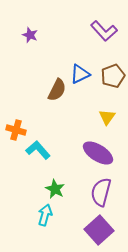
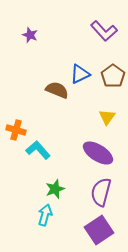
brown pentagon: rotated 15 degrees counterclockwise
brown semicircle: rotated 95 degrees counterclockwise
green star: rotated 24 degrees clockwise
purple square: rotated 8 degrees clockwise
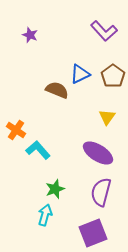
orange cross: rotated 18 degrees clockwise
purple square: moved 6 px left, 3 px down; rotated 12 degrees clockwise
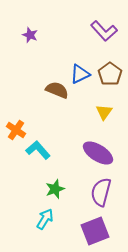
brown pentagon: moved 3 px left, 2 px up
yellow triangle: moved 3 px left, 5 px up
cyan arrow: moved 4 px down; rotated 15 degrees clockwise
purple square: moved 2 px right, 2 px up
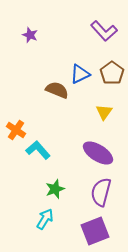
brown pentagon: moved 2 px right, 1 px up
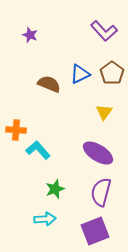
brown semicircle: moved 8 px left, 6 px up
orange cross: rotated 30 degrees counterclockwise
cyan arrow: rotated 55 degrees clockwise
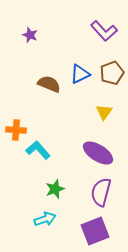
brown pentagon: rotated 15 degrees clockwise
cyan arrow: rotated 15 degrees counterclockwise
